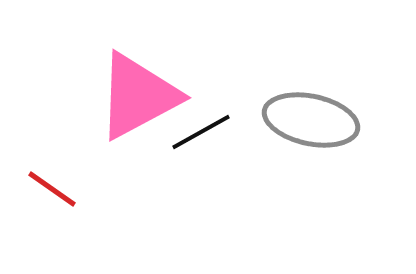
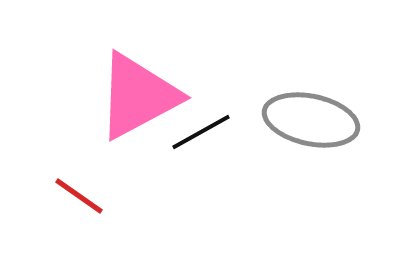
red line: moved 27 px right, 7 px down
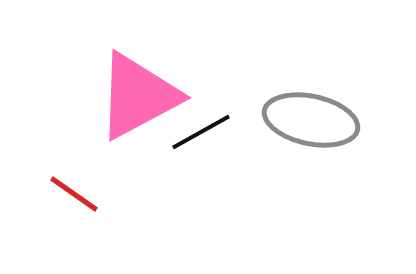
red line: moved 5 px left, 2 px up
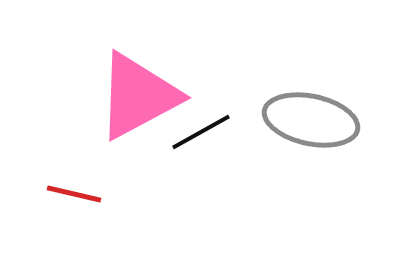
red line: rotated 22 degrees counterclockwise
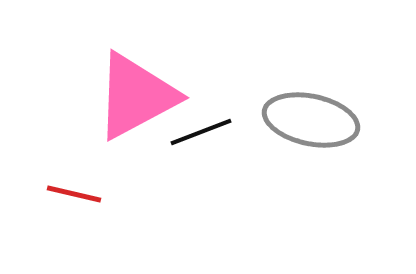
pink triangle: moved 2 px left
black line: rotated 8 degrees clockwise
